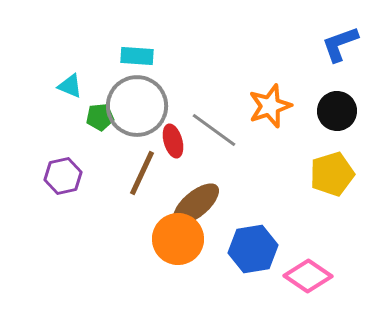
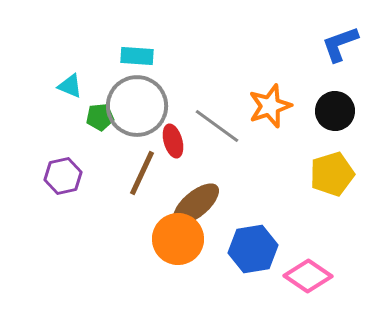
black circle: moved 2 px left
gray line: moved 3 px right, 4 px up
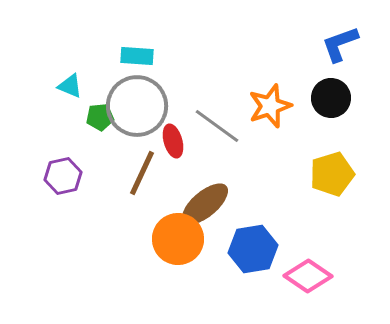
black circle: moved 4 px left, 13 px up
brown ellipse: moved 9 px right
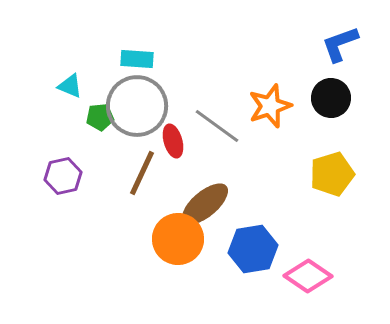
cyan rectangle: moved 3 px down
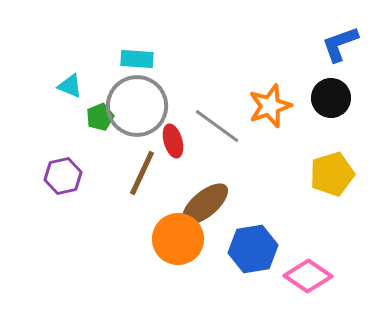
green pentagon: rotated 16 degrees counterclockwise
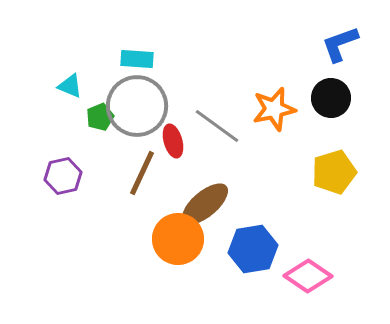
orange star: moved 4 px right, 3 px down; rotated 6 degrees clockwise
yellow pentagon: moved 2 px right, 2 px up
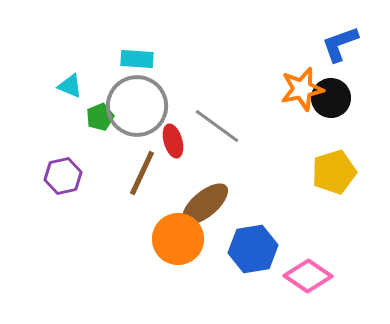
orange star: moved 28 px right, 20 px up
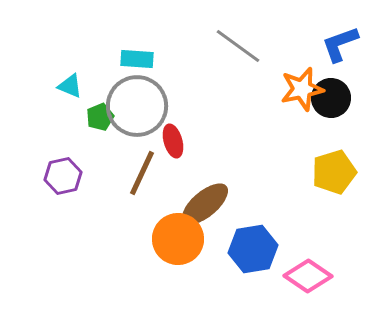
gray line: moved 21 px right, 80 px up
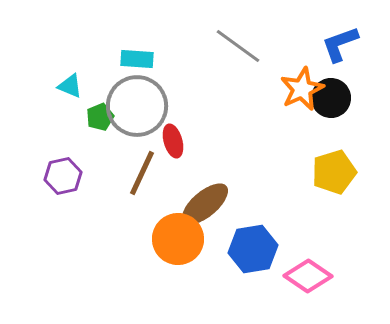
orange star: rotated 12 degrees counterclockwise
